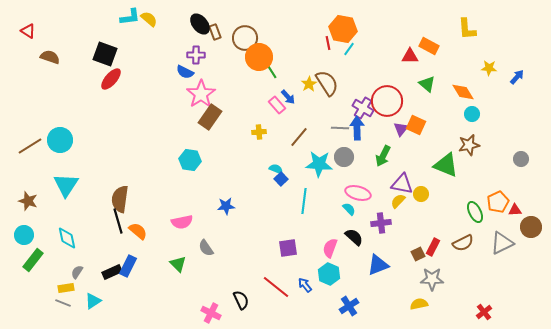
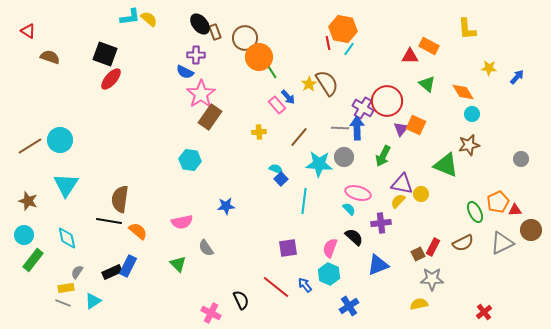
black line at (118, 221): moved 9 px left; rotated 65 degrees counterclockwise
brown circle at (531, 227): moved 3 px down
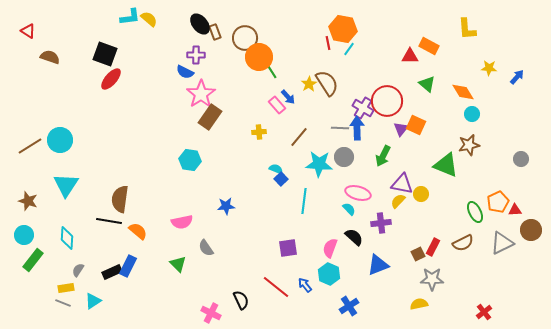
cyan diamond at (67, 238): rotated 15 degrees clockwise
gray semicircle at (77, 272): moved 1 px right, 2 px up
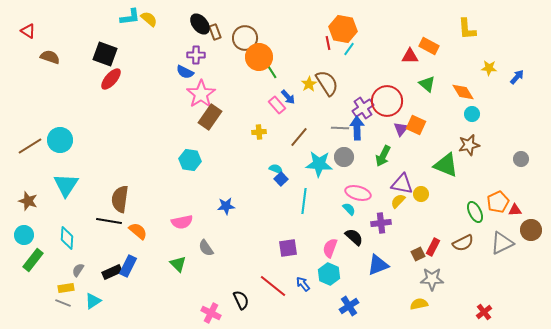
purple cross at (363, 108): rotated 25 degrees clockwise
blue arrow at (305, 285): moved 2 px left, 1 px up
red line at (276, 287): moved 3 px left, 1 px up
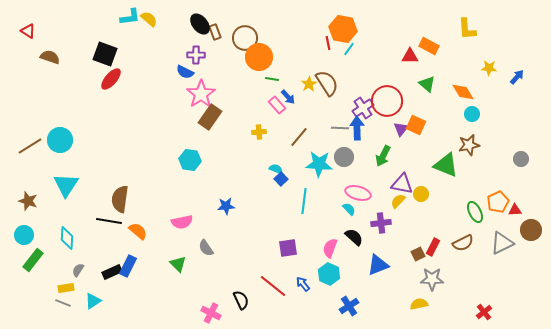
green line at (272, 72): moved 7 px down; rotated 48 degrees counterclockwise
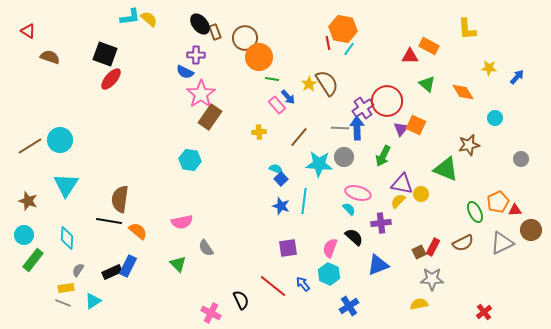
cyan circle at (472, 114): moved 23 px right, 4 px down
green triangle at (446, 165): moved 4 px down
blue star at (226, 206): moved 55 px right; rotated 24 degrees clockwise
brown square at (418, 254): moved 1 px right, 2 px up
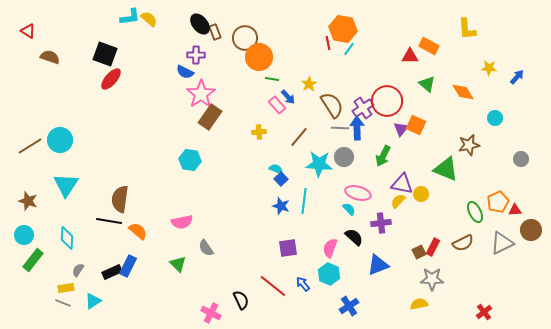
brown semicircle at (327, 83): moved 5 px right, 22 px down
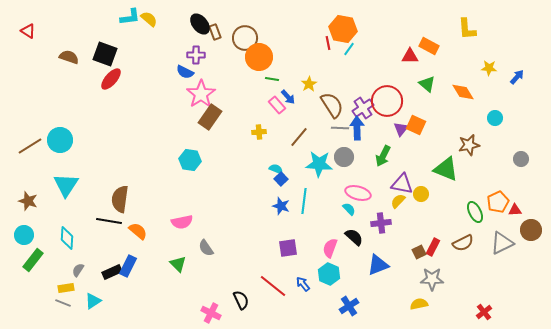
brown semicircle at (50, 57): moved 19 px right
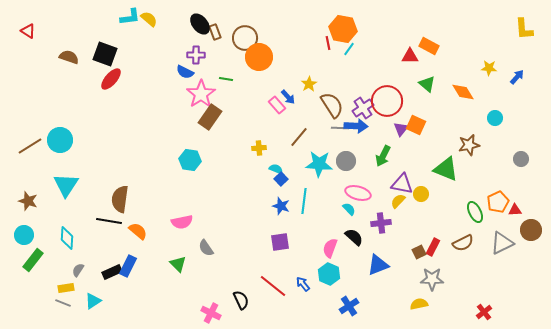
yellow L-shape at (467, 29): moved 57 px right
green line at (272, 79): moved 46 px left
blue arrow at (357, 128): moved 1 px left, 2 px up; rotated 95 degrees clockwise
yellow cross at (259, 132): moved 16 px down
gray circle at (344, 157): moved 2 px right, 4 px down
purple square at (288, 248): moved 8 px left, 6 px up
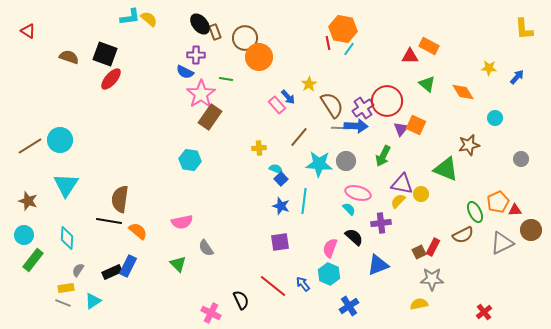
brown semicircle at (463, 243): moved 8 px up
